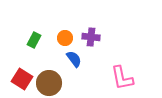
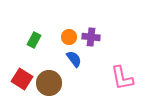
orange circle: moved 4 px right, 1 px up
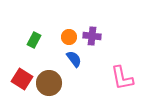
purple cross: moved 1 px right, 1 px up
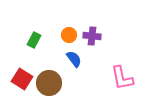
orange circle: moved 2 px up
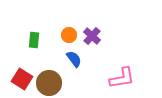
purple cross: rotated 36 degrees clockwise
green rectangle: rotated 21 degrees counterclockwise
pink L-shape: rotated 88 degrees counterclockwise
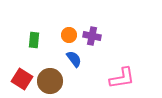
purple cross: rotated 30 degrees counterclockwise
brown circle: moved 1 px right, 2 px up
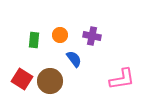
orange circle: moved 9 px left
pink L-shape: moved 1 px down
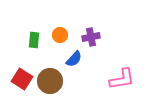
purple cross: moved 1 px left, 1 px down; rotated 24 degrees counterclockwise
blue semicircle: rotated 78 degrees clockwise
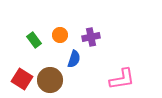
green rectangle: rotated 42 degrees counterclockwise
blue semicircle: rotated 24 degrees counterclockwise
brown circle: moved 1 px up
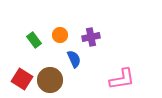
blue semicircle: rotated 42 degrees counterclockwise
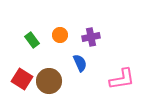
green rectangle: moved 2 px left
blue semicircle: moved 6 px right, 4 px down
brown circle: moved 1 px left, 1 px down
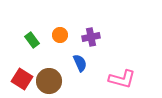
pink L-shape: rotated 24 degrees clockwise
